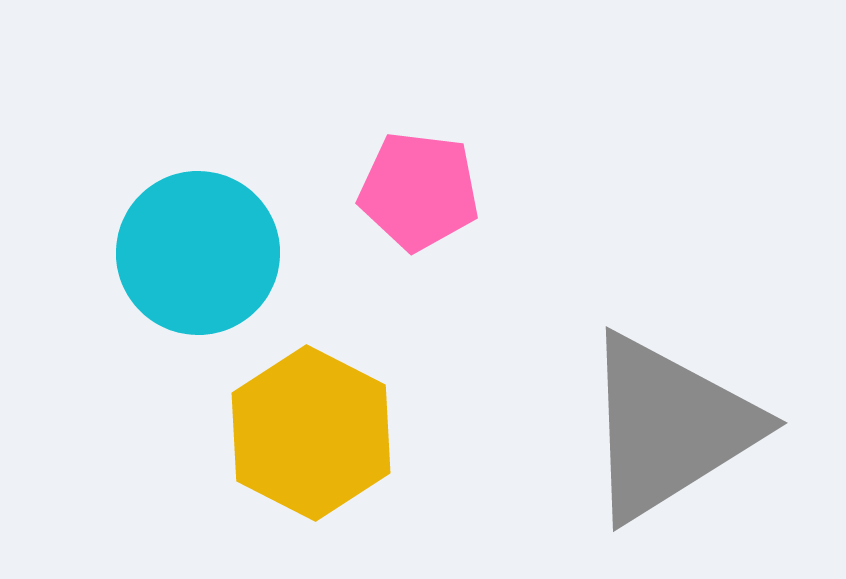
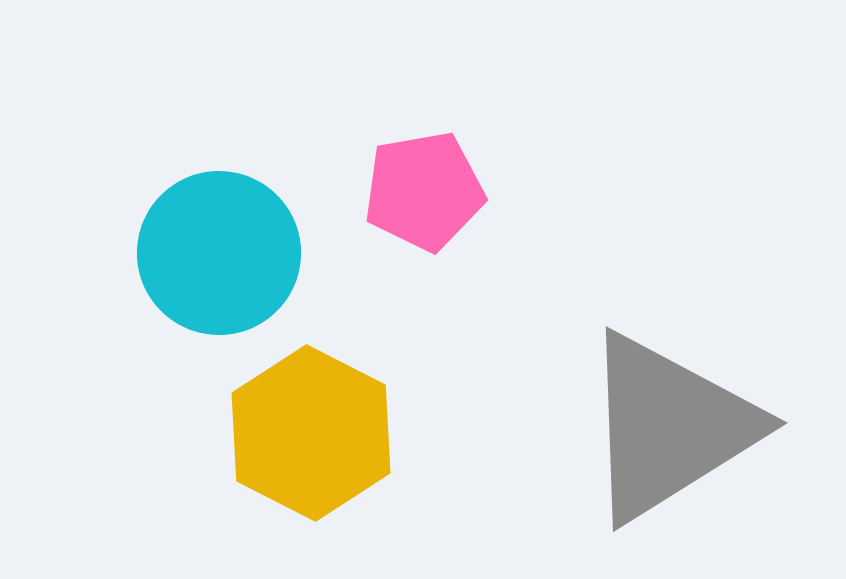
pink pentagon: moved 5 px right; rotated 17 degrees counterclockwise
cyan circle: moved 21 px right
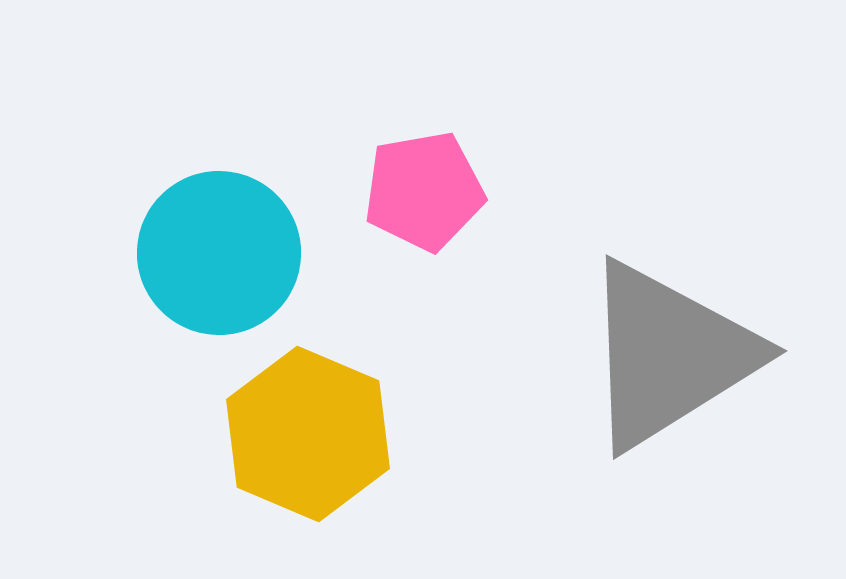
gray triangle: moved 72 px up
yellow hexagon: moved 3 px left, 1 px down; rotated 4 degrees counterclockwise
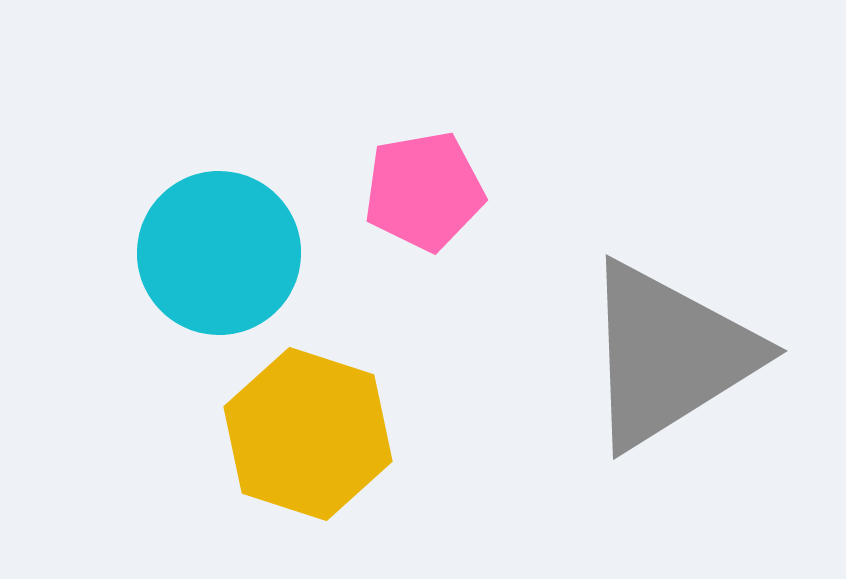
yellow hexagon: rotated 5 degrees counterclockwise
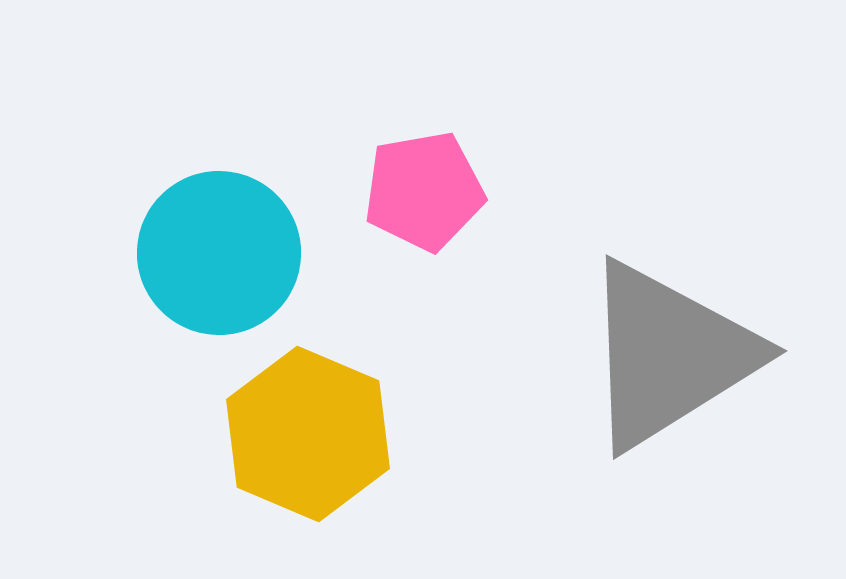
yellow hexagon: rotated 5 degrees clockwise
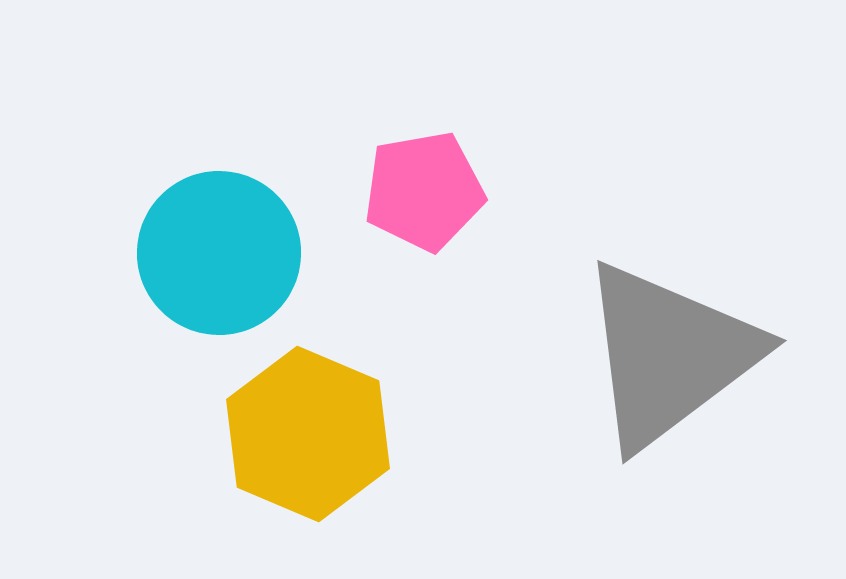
gray triangle: rotated 5 degrees counterclockwise
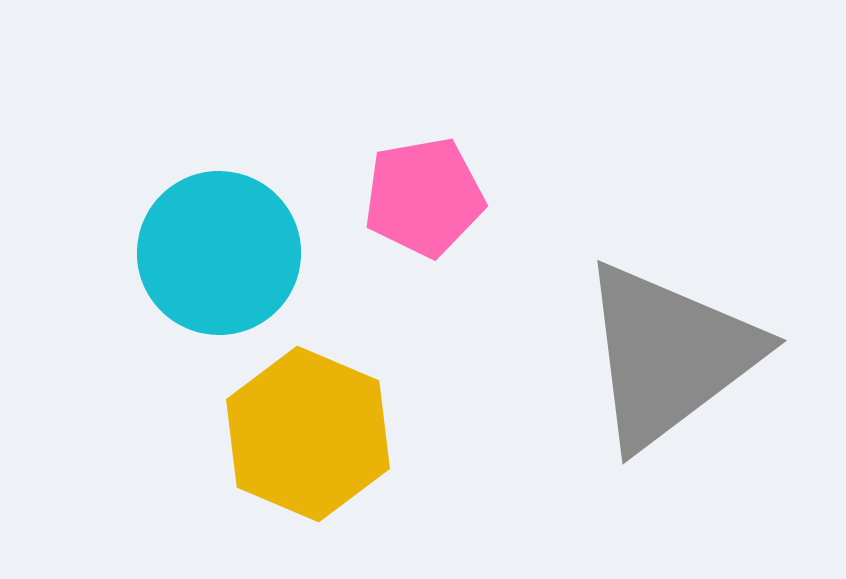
pink pentagon: moved 6 px down
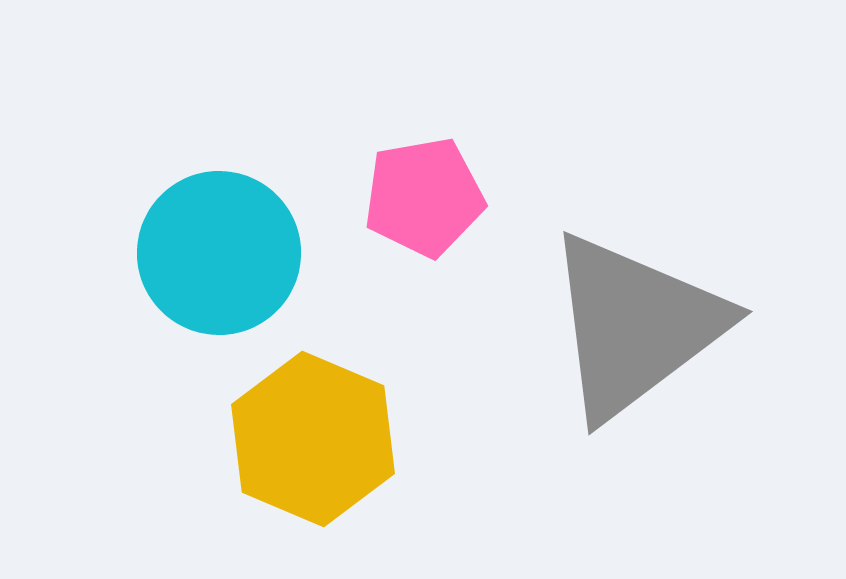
gray triangle: moved 34 px left, 29 px up
yellow hexagon: moved 5 px right, 5 px down
